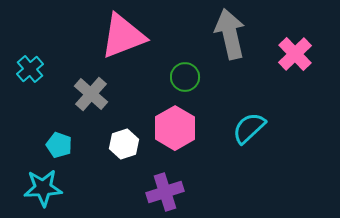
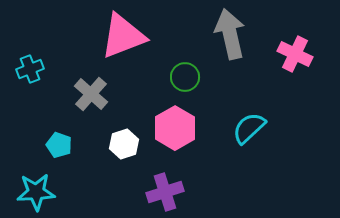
pink cross: rotated 20 degrees counterclockwise
cyan cross: rotated 20 degrees clockwise
cyan star: moved 7 px left, 4 px down
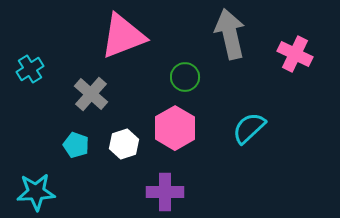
cyan cross: rotated 12 degrees counterclockwise
cyan pentagon: moved 17 px right
purple cross: rotated 18 degrees clockwise
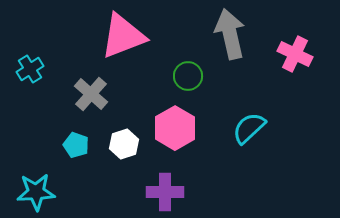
green circle: moved 3 px right, 1 px up
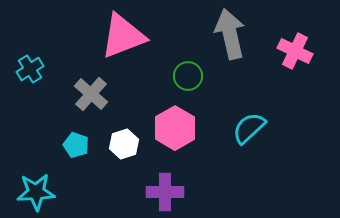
pink cross: moved 3 px up
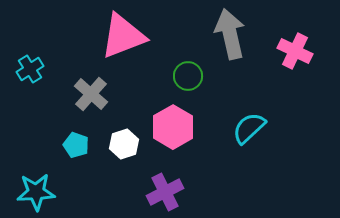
pink hexagon: moved 2 px left, 1 px up
purple cross: rotated 27 degrees counterclockwise
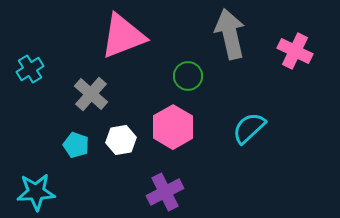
white hexagon: moved 3 px left, 4 px up; rotated 8 degrees clockwise
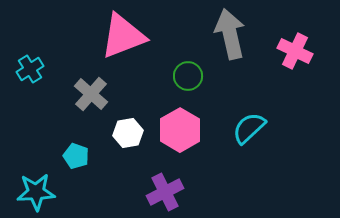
pink hexagon: moved 7 px right, 3 px down
white hexagon: moved 7 px right, 7 px up
cyan pentagon: moved 11 px down
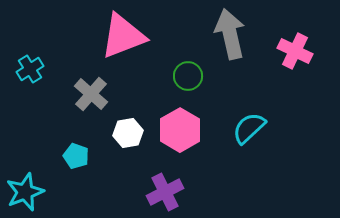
cyan star: moved 11 px left; rotated 18 degrees counterclockwise
